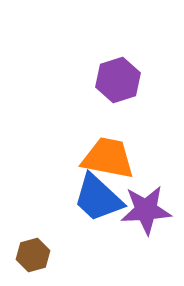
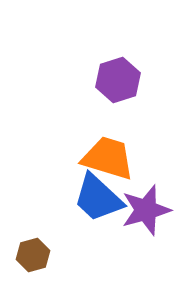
orange trapezoid: rotated 6 degrees clockwise
purple star: rotated 12 degrees counterclockwise
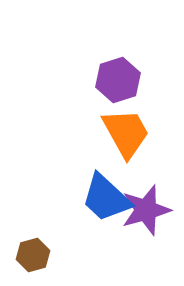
orange trapezoid: moved 18 px right, 25 px up; rotated 44 degrees clockwise
blue trapezoid: moved 8 px right
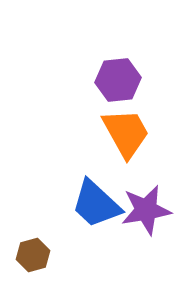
purple hexagon: rotated 12 degrees clockwise
blue trapezoid: moved 10 px left, 6 px down
purple star: rotated 6 degrees clockwise
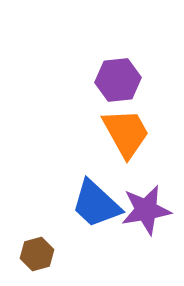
brown hexagon: moved 4 px right, 1 px up
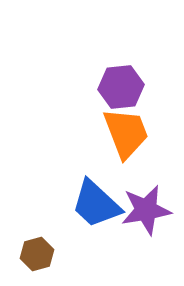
purple hexagon: moved 3 px right, 7 px down
orange trapezoid: rotated 8 degrees clockwise
